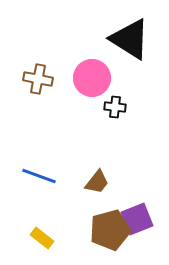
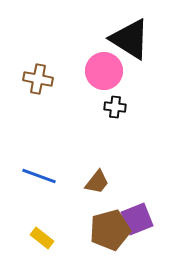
pink circle: moved 12 px right, 7 px up
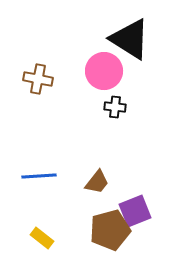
blue line: rotated 24 degrees counterclockwise
purple square: moved 2 px left, 8 px up
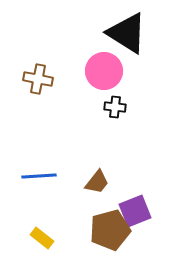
black triangle: moved 3 px left, 6 px up
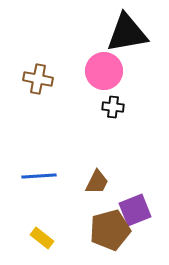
black triangle: rotated 42 degrees counterclockwise
black cross: moved 2 px left
brown trapezoid: rotated 12 degrees counterclockwise
purple square: moved 1 px up
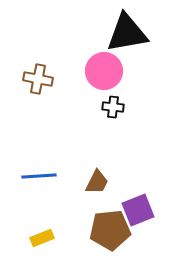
purple square: moved 3 px right
brown pentagon: rotated 9 degrees clockwise
yellow rectangle: rotated 60 degrees counterclockwise
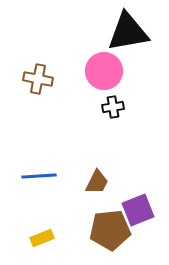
black triangle: moved 1 px right, 1 px up
black cross: rotated 15 degrees counterclockwise
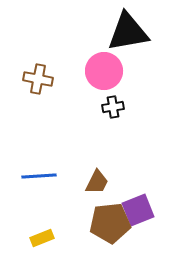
brown pentagon: moved 7 px up
